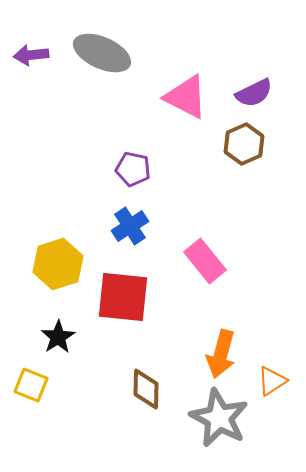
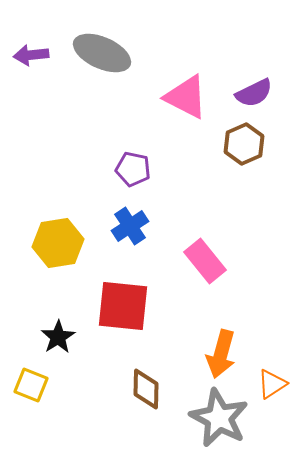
yellow hexagon: moved 21 px up; rotated 9 degrees clockwise
red square: moved 9 px down
orange triangle: moved 3 px down
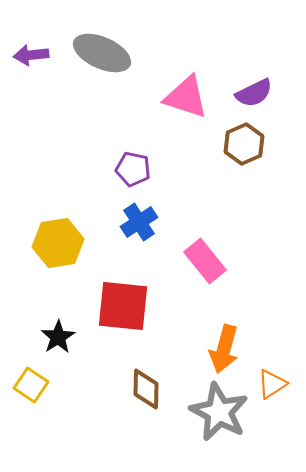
pink triangle: rotated 9 degrees counterclockwise
blue cross: moved 9 px right, 4 px up
orange arrow: moved 3 px right, 5 px up
yellow square: rotated 12 degrees clockwise
gray star: moved 6 px up
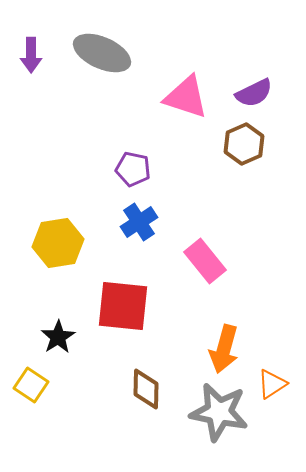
purple arrow: rotated 84 degrees counterclockwise
gray star: rotated 16 degrees counterclockwise
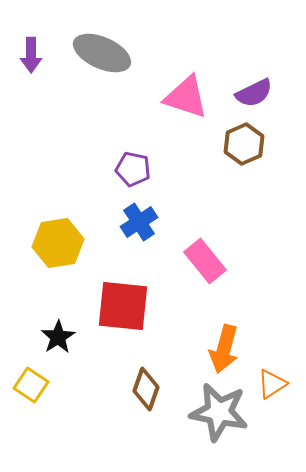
brown diamond: rotated 18 degrees clockwise
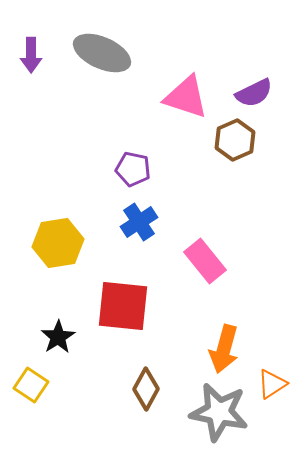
brown hexagon: moved 9 px left, 4 px up
brown diamond: rotated 9 degrees clockwise
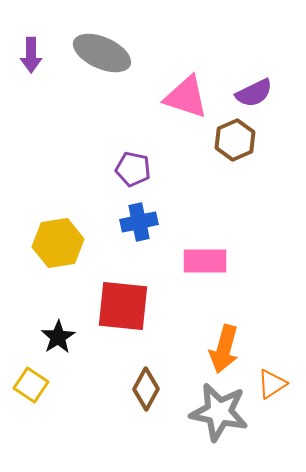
blue cross: rotated 21 degrees clockwise
pink rectangle: rotated 51 degrees counterclockwise
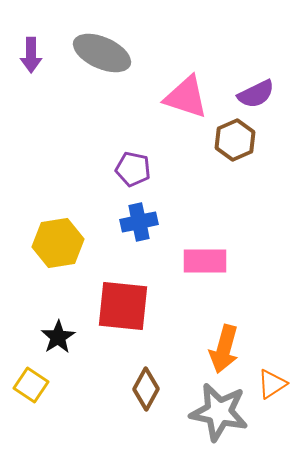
purple semicircle: moved 2 px right, 1 px down
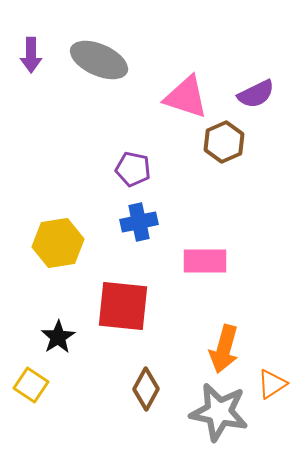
gray ellipse: moved 3 px left, 7 px down
brown hexagon: moved 11 px left, 2 px down
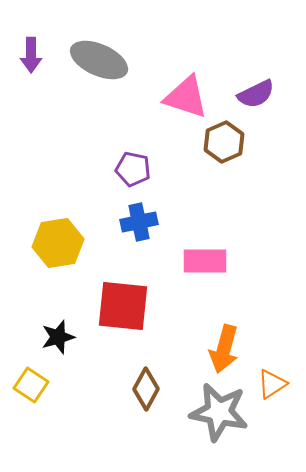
black star: rotated 16 degrees clockwise
